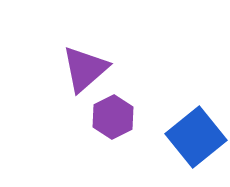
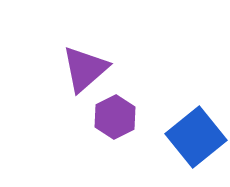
purple hexagon: moved 2 px right
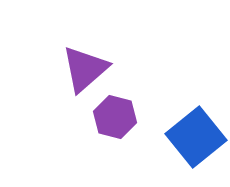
purple hexagon: rotated 18 degrees counterclockwise
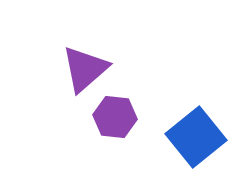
purple hexagon: rotated 9 degrees counterclockwise
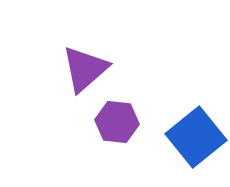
purple hexagon: moved 2 px right, 5 px down
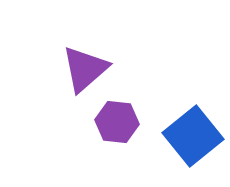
blue square: moved 3 px left, 1 px up
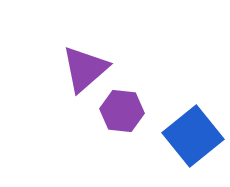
purple hexagon: moved 5 px right, 11 px up
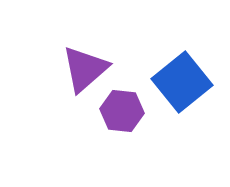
blue square: moved 11 px left, 54 px up
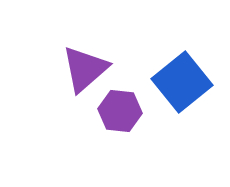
purple hexagon: moved 2 px left
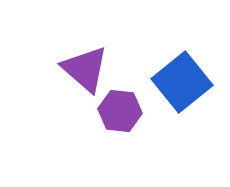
purple triangle: rotated 38 degrees counterclockwise
